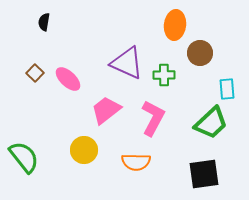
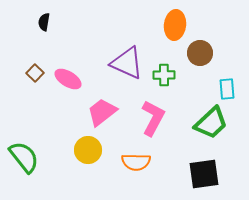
pink ellipse: rotated 12 degrees counterclockwise
pink trapezoid: moved 4 px left, 2 px down
yellow circle: moved 4 px right
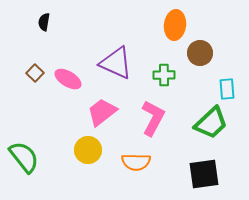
purple triangle: moved 11 px left
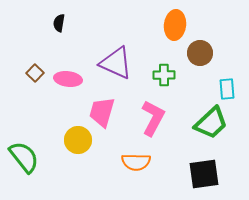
black semicircle: moved 15 px right, 1 px down
pink ellipse: rotated 24 degrees counterclockwise
pink trapezoid: rotated 36 degrees counterclockwise
yellow circle: moved 10 px left, 10 px up
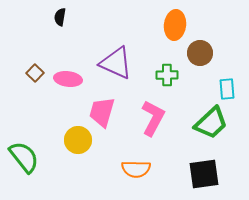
black semicircle: moved 1 px right, 6 px up
green cross: moved 3 px right
orange semicircle: moved 7 px down
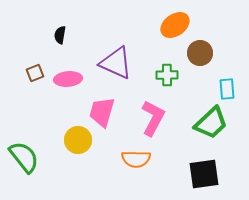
black semicircle: moved 18 px down
orange ellipse: rotated 48 degrees clockwise
brown square: rotated 24 degrees clockwise
pink ellipse: rotated 12 degrees counterclockwise
orange semicircle: moved 10 px up
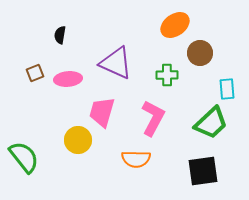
black square: moved 1 px left, 3 px up
